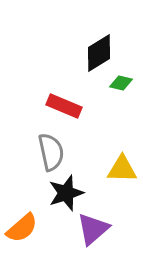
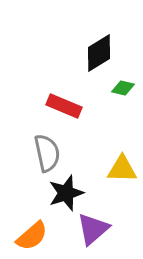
green diamond: moved 2 px right, 5 px down
gray semicircle: moved 4 px left, 1 px down
orange semicircle: moved 10 px right, 8 px down
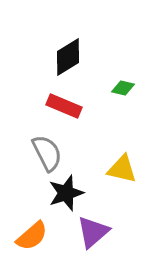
black diamond: moved 31 px left, 4 px down
gray semicircle: rotated 15 degrees counterclockwise
yellow triangle: rotated 12 degrees clockwise
purple triangle: moved 3 px down
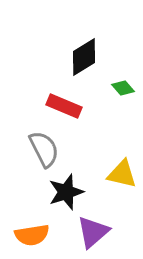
black diamond: moved 16 px right
green diamond: rotated 35 degrees clockwise
gray semicircle: moved 3 px left, 4 px up
yellow triangle: moved 5 px down
black star: moved 1 px up
orange semicircle: moved 1 px up; rotated 32 degrees clockwise
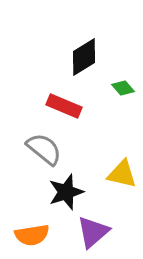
gray semicircle: rotated 24 degrees counterclockwise
